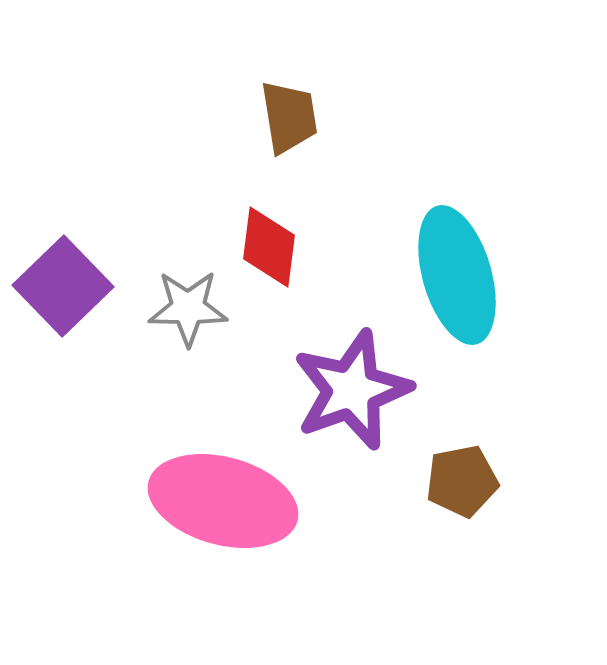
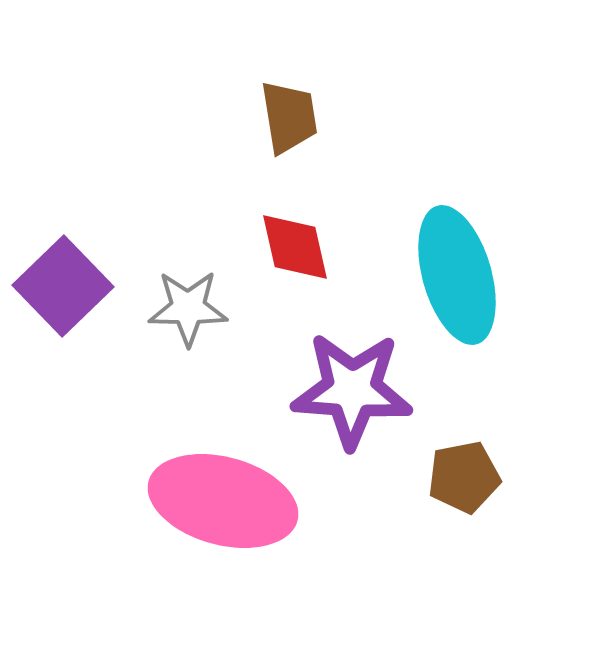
red diamond: moved 26 px right; rotated 20 degrees counterclockwise
purple star: rotated 24 degrees clockwise
brown pentagon: moved 2 px right, 4 px up
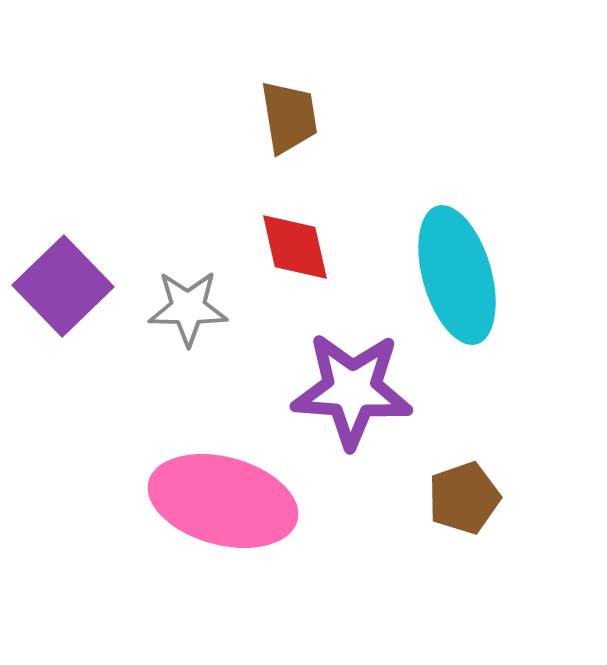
brown pentagon: moved 21 px down; rotated 8 degrees counterclockwise
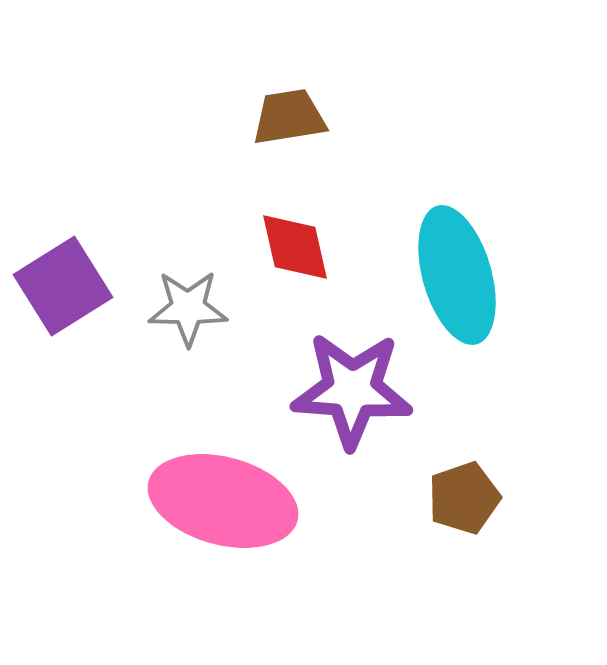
brown trapezoid: rotated 90 degrees counterclockwise
purple square: rotated 12 degrees clockwise
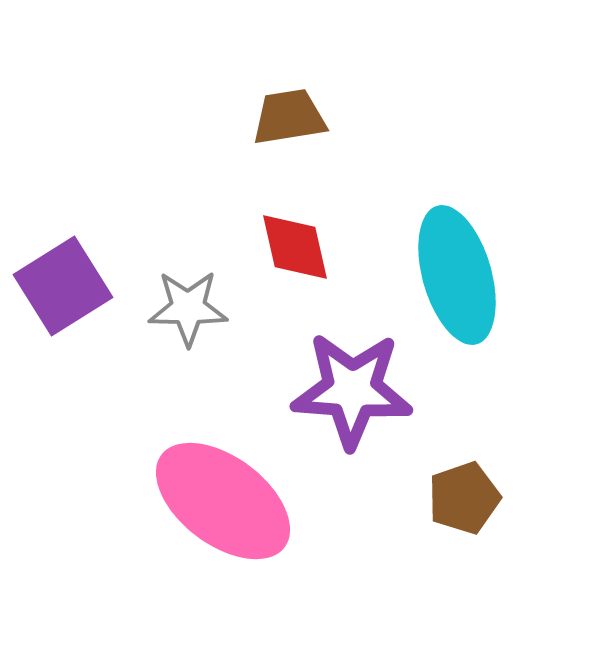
pink ellipse: rotated 22 degrees clockwise
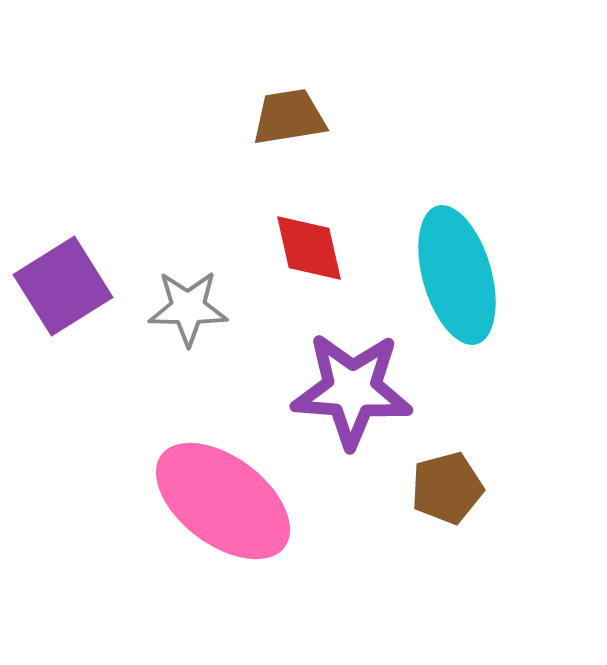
red diamond: moved 14 px right, 1 px down
brown pentagon: moved 17 px left, 10 px up; rotated 4 degrees clockwise
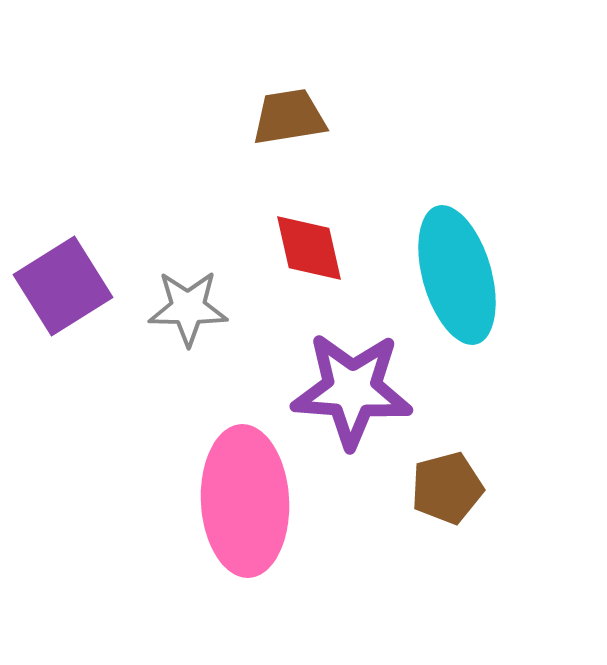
pink ellipse: moved 22 px right; rotated 50 degrees clockwise
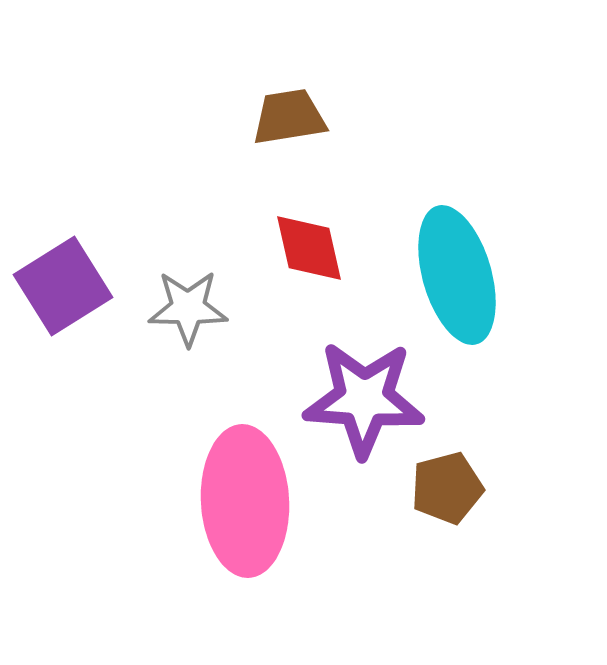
purple star: moved 12 px right, 9 px down
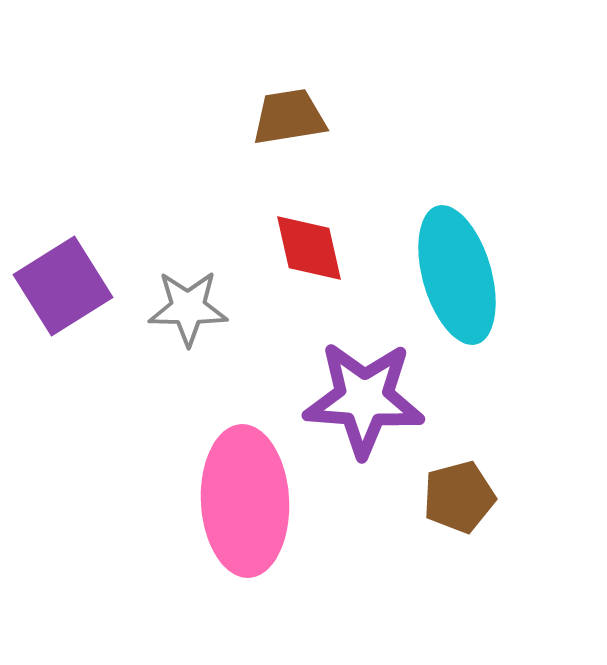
brown pentagon: moved 12 px right, 9 px down
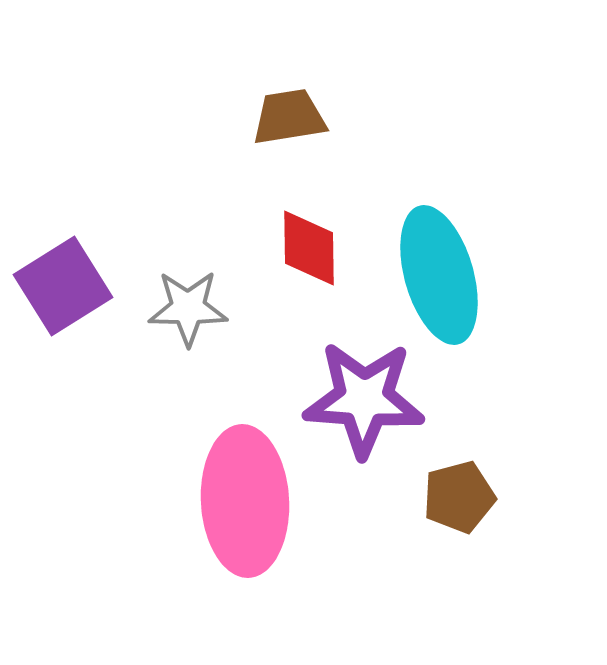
red diamond: rotated 12 degrees clockwise
cyan ellipse: moved 18 px left
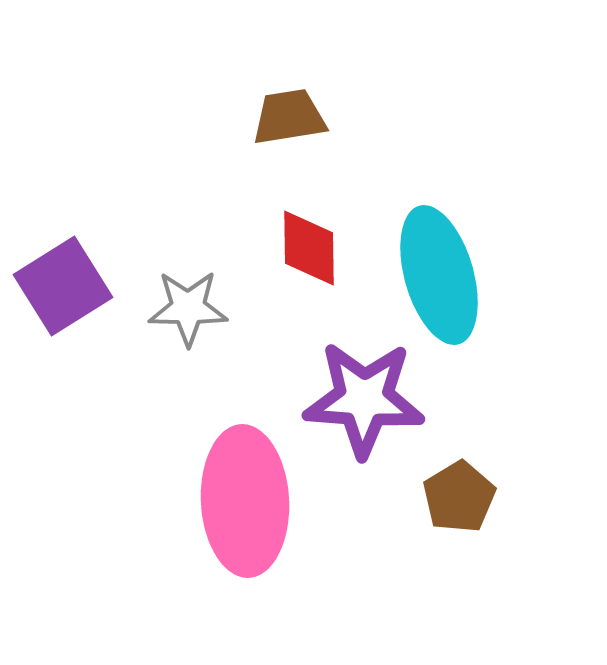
brown pentagon: rotated 16 degrees counterclockwise
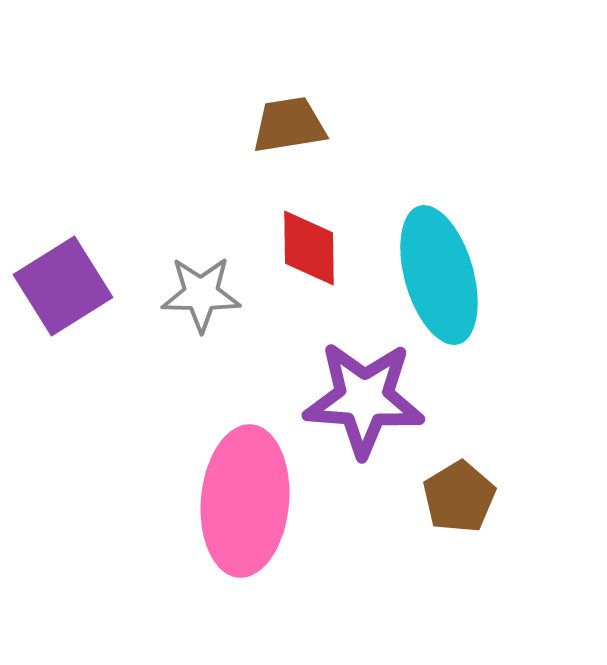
brown trapezoid: moved 8 px down
gray star: moved 13 px right, 14 px up
pink ellipse: rotated 8 degrees clockwise
